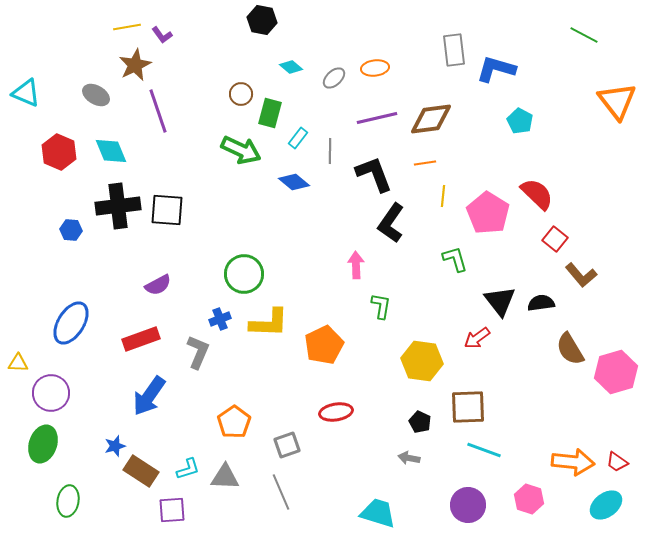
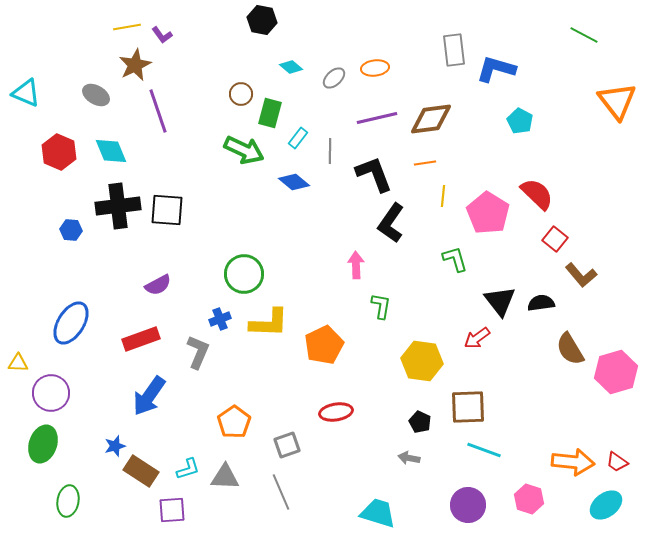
green arrow at (241, 150): moved 3 px right
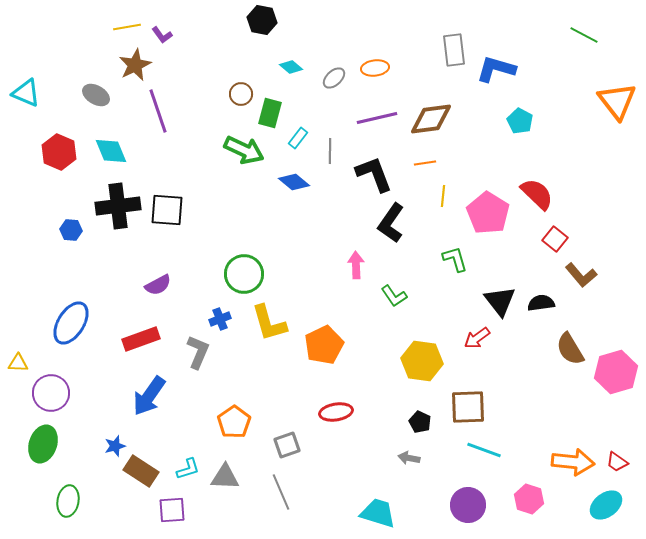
green L-shape at (381, 306): moved 13 px right, 10 px up; rotated 136 degrees clockwise
yellow L-shape at (269, 323): rotated 72 degrees clockwise
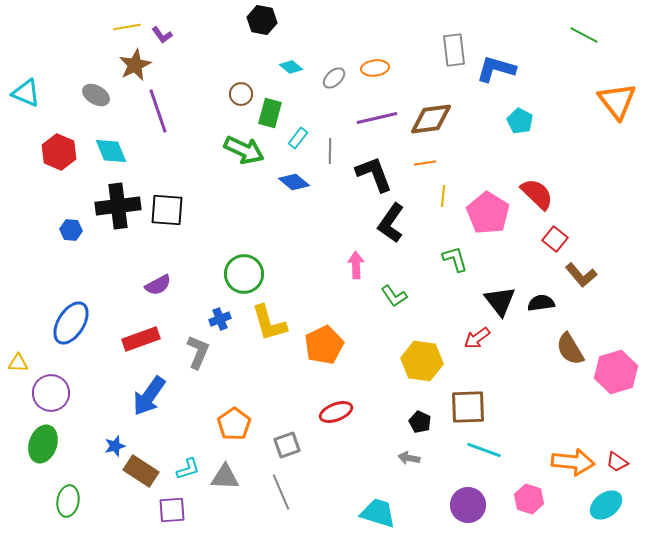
red ellipse at (336, 412): rotated 12 degrees counterclockwise
orange pentagon at (234, 422): moved 2 px down
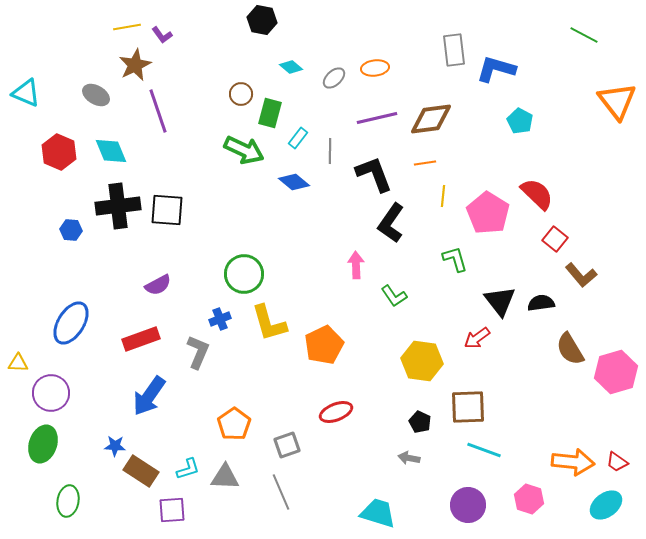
blue star at (115, 446): rotated 20 degrees clockwise
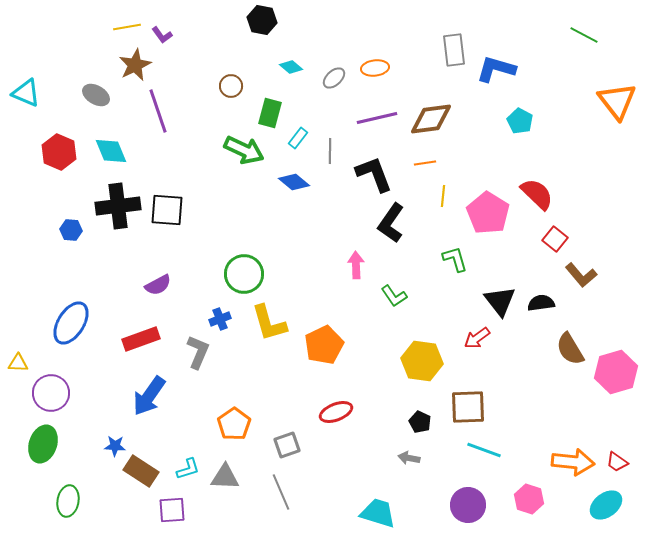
brown circle at (241, 94): moved 10 px left, 8 px up
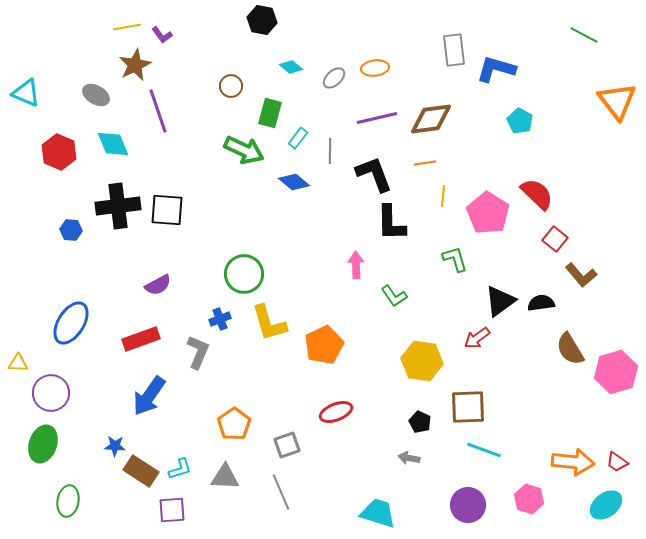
cyan diamond at (111, 151): moved 2 px right, 7 px up
black L-shape at (391, 223): rotated 36 degrees counterclockwise
black triangle at (500, 301): rotated 32 degrees clockwise
cyan L-shape at (188, 469): moved 8 px left
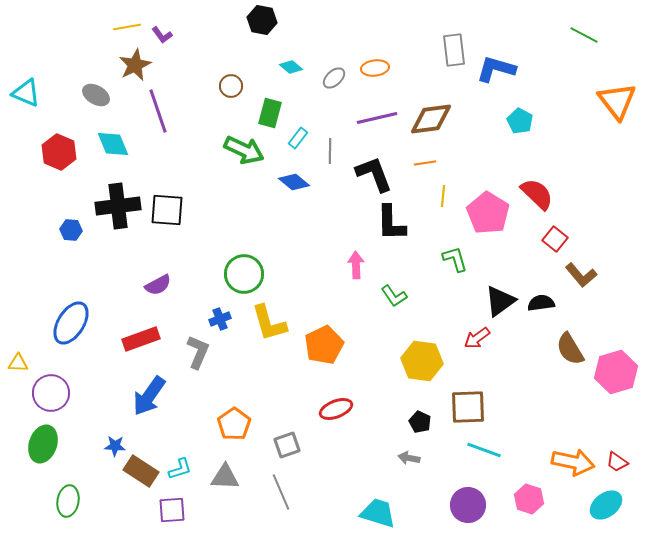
red ellipse at (336, 412): moved 3 px up
orange arrow at (573, 462): rotated 6 degrees clockwise
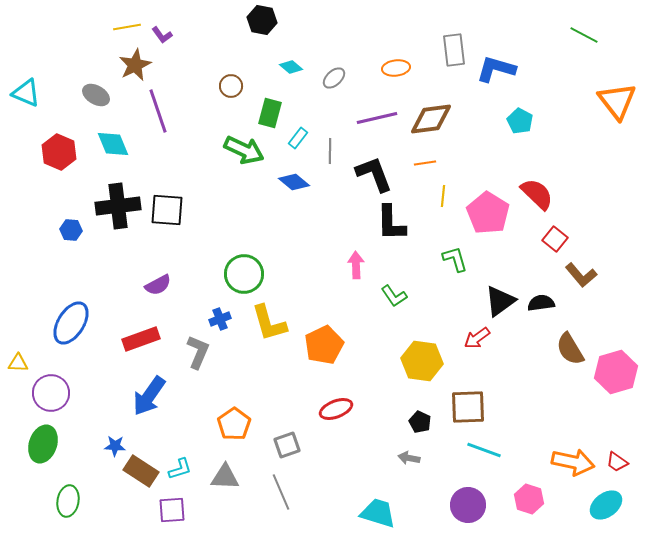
orange ellipse at (375, 68): moved 21 px right
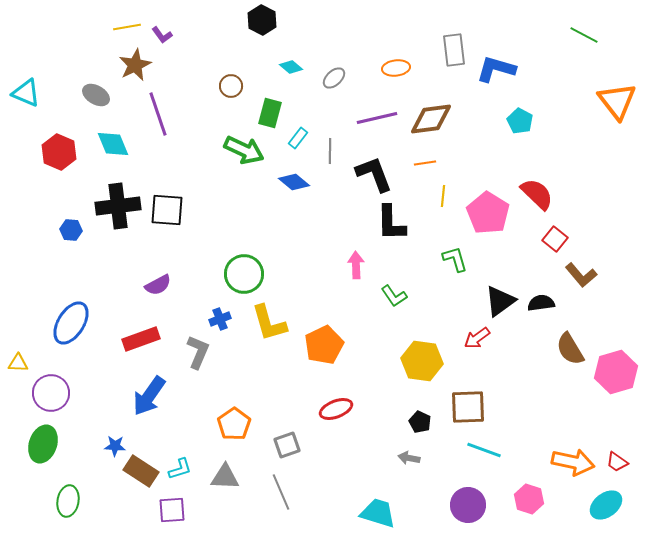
black hexagon at (262, 20): rotated 16 degrees clockwise
purple line at (158, 111): moved 3 px down
